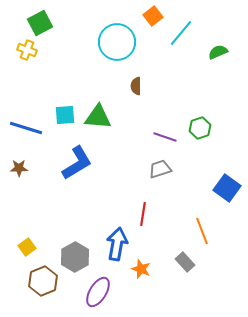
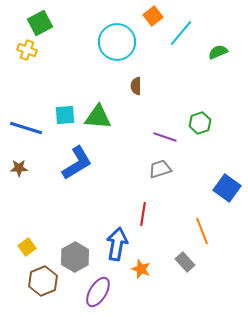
green hexagon: moved 5 px up
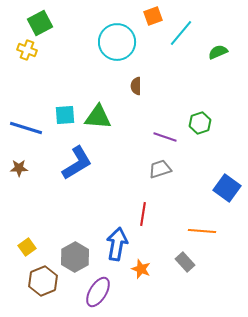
orange square: rotated 18 degrees clockwise
orange line: rotated 64 degrees counterclockwise
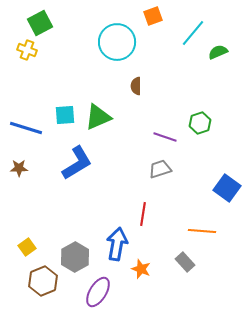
cyan line: moved 12 px right
green triangle: rotated 28 degrees counterclockwise
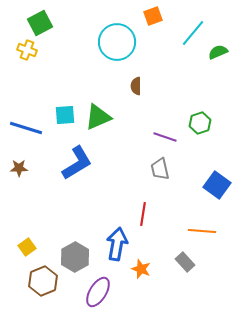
gray trapezoid: rotated 85 degrees counterclockwise
blue square: moved 10 px left, 3 px up
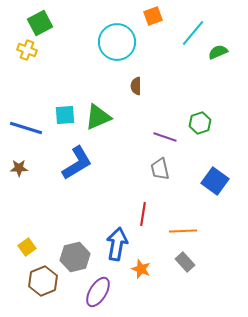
blue square: moved 2 px left, 4 px up
orange line: moved 19 px left; rotated 8 degrees counterclockwise
gray hexagon: rotated 16 degrees clockwise
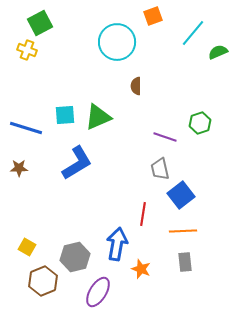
blue square: moved 34 px left, 14 px down; rotated 16 degrees clockwise
yellow square: rotated 24 degrees counterclockwise
gray rectangle: rotated 36 degrees clockwise
